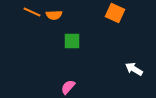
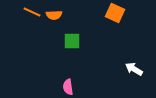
pink semicircle: rotated 49 degrees counterclockwise
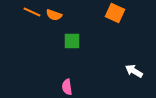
orange semicircle: rotated 21 degrees clockwise
white arrow: moved 2 px down
pink semicircle: moved 1 px left
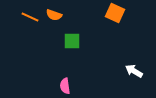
orange line: moved 2 px left, 5 px down
pink semicircle: moved 2 px left, 1 px up
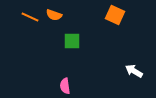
orange square: moved 2 px down
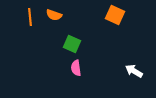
orange line: rotated 60 degrees clockwise
green square: moved 3 px down; rotated 24 degrees clockwise
pink semicircle: moved 11 px right, 18 px up
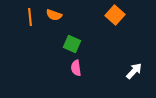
orange square: rotated 18 degrees clockwise
white arrow: rotated 102 degrees clockwise
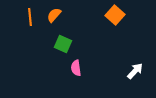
orange semicircle: rotated 112 degrees clockwise
green square: moved 9 px left
white arrow: moved 1 px right
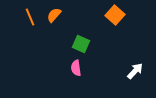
orange line: rotated 18 degrees counterclockwise
green square: moved 18 px right
